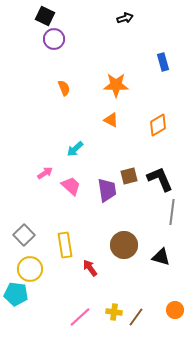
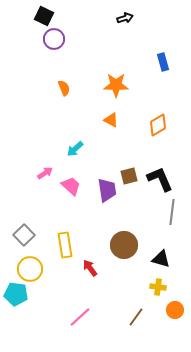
black square: moved 1 px left
black triangle: moved 2 px down
yellow cross: moved 44 px right, 25 px up
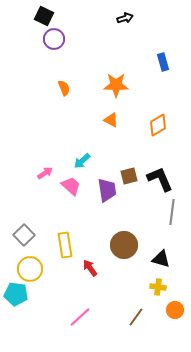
cyan arrow: moved 7 px right, 12 px down
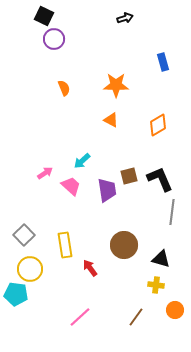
yellow cross: moved 2 px left, 2 px up
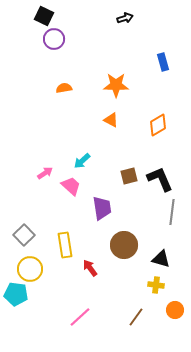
orange semicircle: rotated 77 degrees counterclockwise
purple trapezoid: moved 5 px left, 18 px down
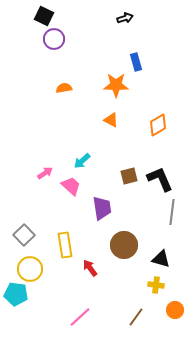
blue rectangle: moved 27 px left
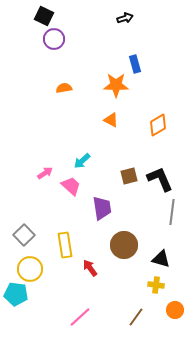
blue rectangle: moved 1 px left, 2 px down
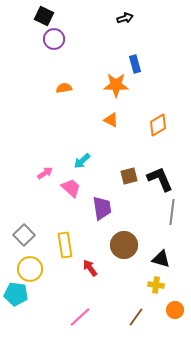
pink trapezoid: moved 2 px down
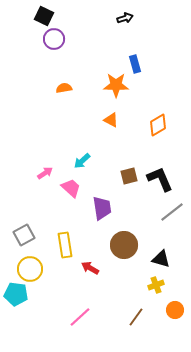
gray line: rotated 45 degrees clockwise
gray square: rotated 15 degrees clockwise
red arrow: rotated 24 degrees counterclockwise
yellow cross: rotated 28 degrees counterclockwise
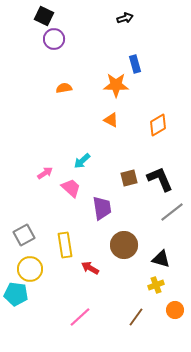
brown square: moved 2 px down
